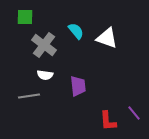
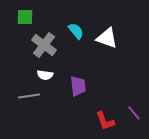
red L-shape: moved 3 px left; rotated 15 degrees counterclockwise
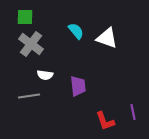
gray cross: moved 13 px left, 1 px up
purple line: moved 1 px left, 1 px up; rotated 28 degrees clockwise
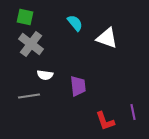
green square: rotated 12 degrees clockwise
cyan semicircle: moved 1 px left, 8 px up
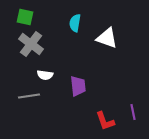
cyan semicircle: rotated 132 degrees counterclockwise
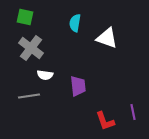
gray cross: moved 4 px down
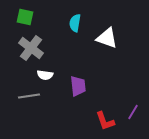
purple line: rotated 42 degrees clockwise
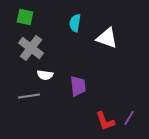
purple line: moved 4 px left, 6 px down
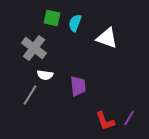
green square: moved 27 px right, 1 px down
cyan semicircle: rotated 12 degrees clockwise
gray cross: moved 3 px right
gray line: moved 1 px right, 1 px up; rotated 50 degrees counterclockwise
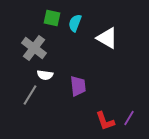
white triangle: rotated 10 degrees clockwise
